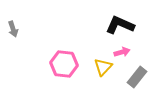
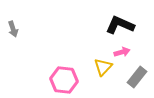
pink hexagon: moved 16 px down
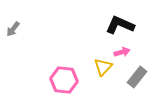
gray arrow: rotated 56 degrees clockwise
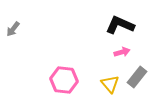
yellow triangle: moved 7 px right, 17 px down; rotated 24 degrees counterclockwise
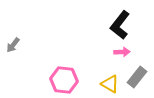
black L-shape: rotated 76 degrees counterclockwise
gray arrow: moved 16 px down
pink arrow: rotated 14 degrees clockwise
yellow triangle: rotated 18 degrees counterclockwise
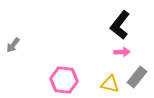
yellow triangle: rotated 18 degrees counterclockwise
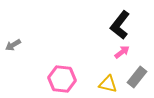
gray arrow: rotated 21 degrees clockwise
pink arrow: rotated 35 degrees counterclockwise
pink hexagon: moved 2 px left, 1 px up
yellow triangle: moved 2 px left
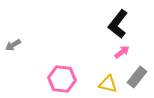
black L-shape: moved 2 px left, 1 px up
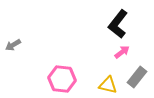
yellow triangle: moved 1 px down
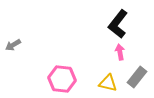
pink arrow: moved 2 px left; rotated 63 degrees counterclockwise
yellow triangle: moved 2 px up
